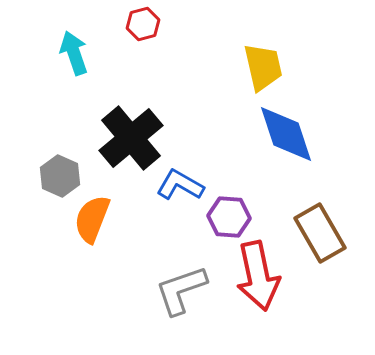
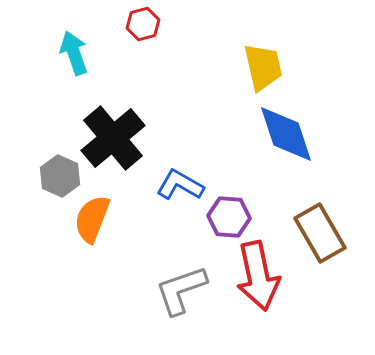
black cross: moved 18 px left
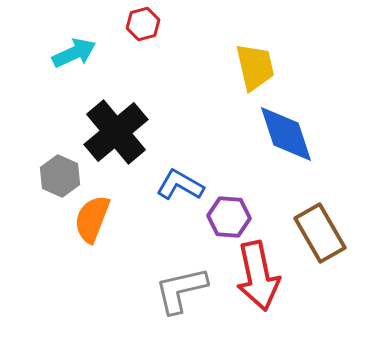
cyan arrow: rotated 84 degrees clockwise
yellow trapezoid: moved 8 px left
black cross: moved 3 px right, 6 px up
gray L-shape: rotated 6 degrees clockwise
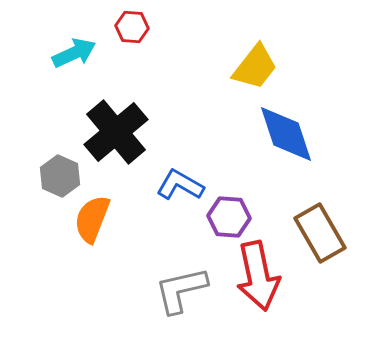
red hexagon: moved 11 px left, 3 px down; rotated 20 degrees clockwise
yellow trapezoid: rotated 51 degrees clockwise
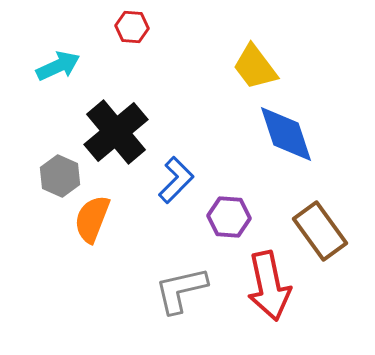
cyan arrow: moved 16 px left, 13 px down
yellow trapezoid: rotated 105 degrees clockwise
blue L-shape: moved 4 px left, 5 px up; rotated 105 degrees clockwise
brown rectangle: moved 2 px up; rotated 6 degrees counterclockwise
red arrow: moved 11 px right, 10 px down
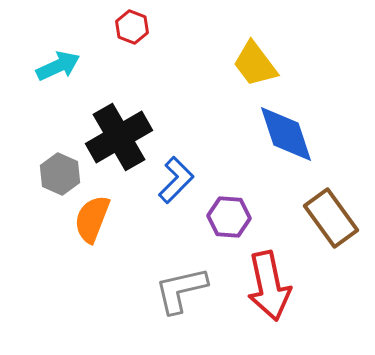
red hexagon: rotated 16 degrees clockwise
yellow trapezoid: moved 3 px up
black cross: moved 3 px right, 5 px down; rotated 10 degrees clockwise
gray hexagon: moved 2 px up
brown rectangle: moved 11 px right, 13 px up
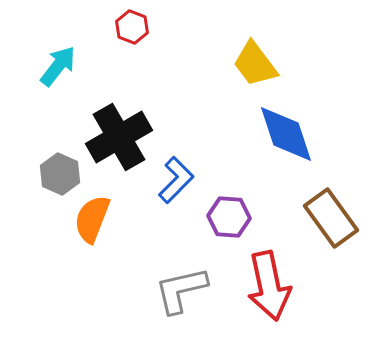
cyan arrow: rotated 27 degrees counterclockwise
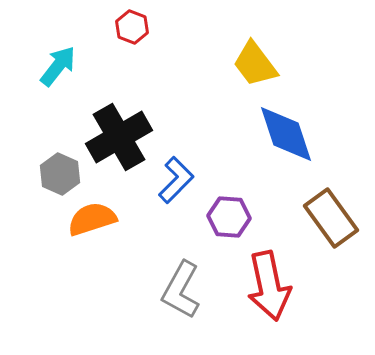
orange semicircle: rotated 51 degrees clockwise
gray L-shape: rotated 48 degrees counterclockwise
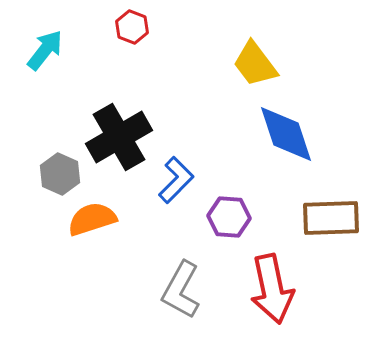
cyan arrow: moved 13 px left, 16 px up
brown rectangle: rotated 56 degrees counterclockwise
red arrow: moved 3 px right, 3 px down
